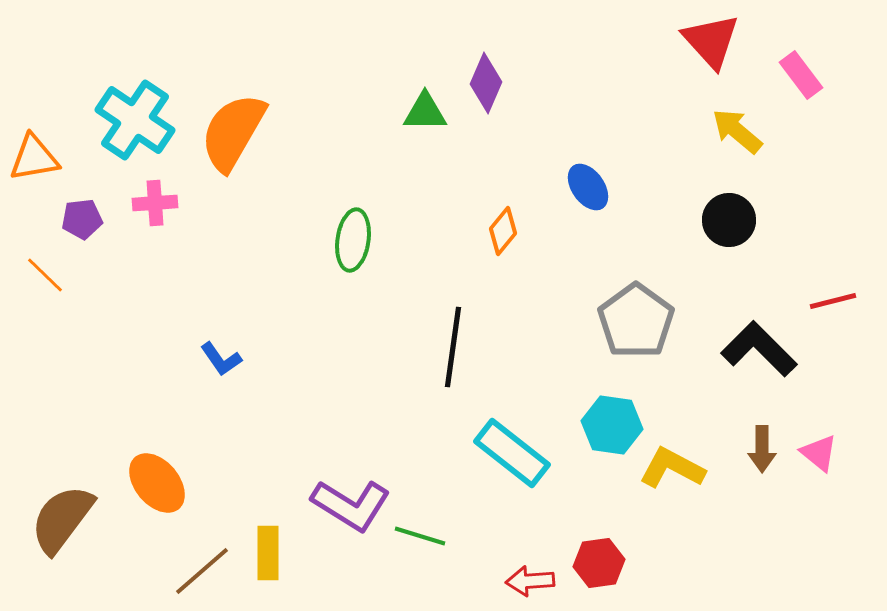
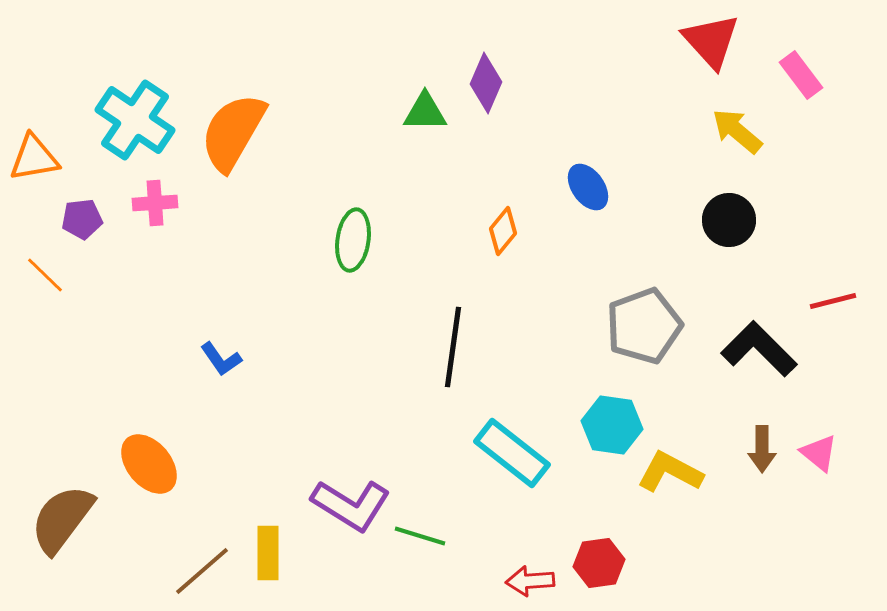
gray pentagon: moved 8 px right, 5 px down; rotated 16 degrees clockwise
yellow L-shape: moved 2 px left, 4 px down
orange ellipse: moved 8 px left, 19 px up
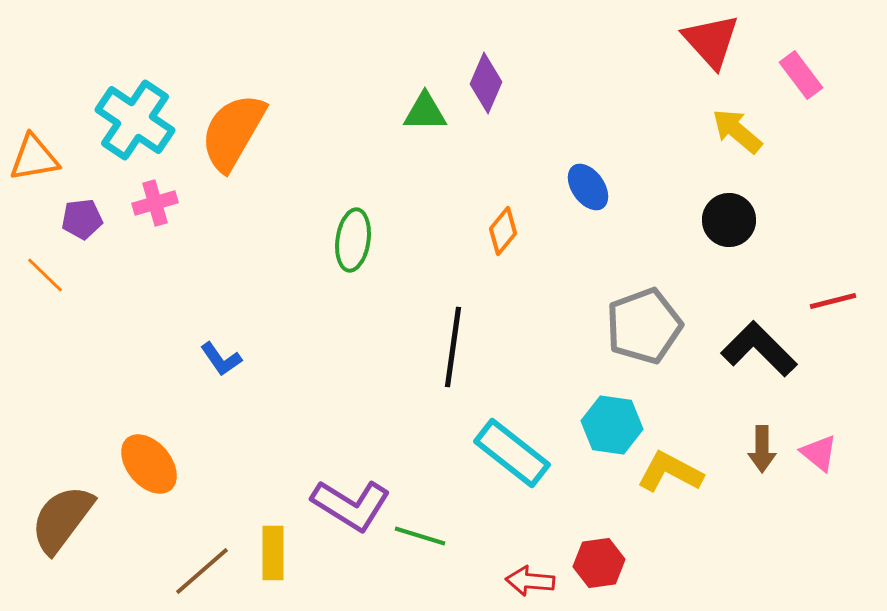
pink cross: rotated 12 degrees counterclockwise
yellow rectangle: moved 5 px right
red arrow: rotated 9 degrees clockwise
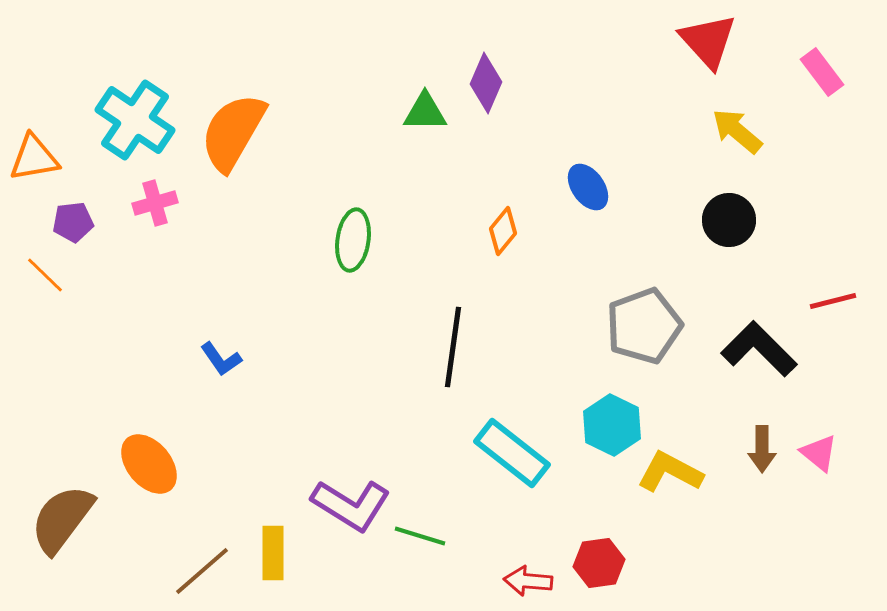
red triangle: moved 3 px left
pink rectangle: moved 21 px right, 3 px up
purple pentagon: moved 9 px left, 3 px down
cyan hexagon: rotated 18 degrees clockwise
red arrow: moved 2 px left
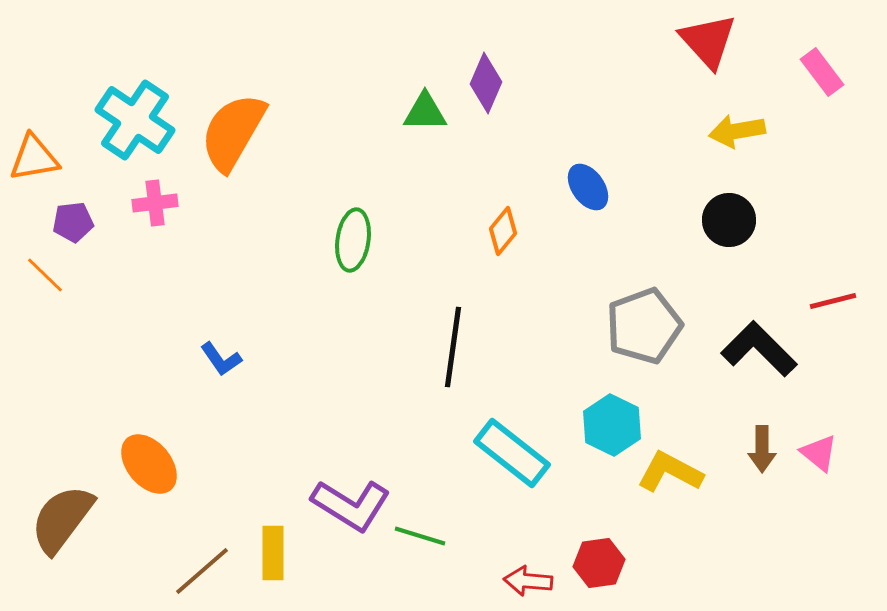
yellow arrow: rotated 50 degrees counterclockwise
pink cross: rotated 9 degrees clockwise
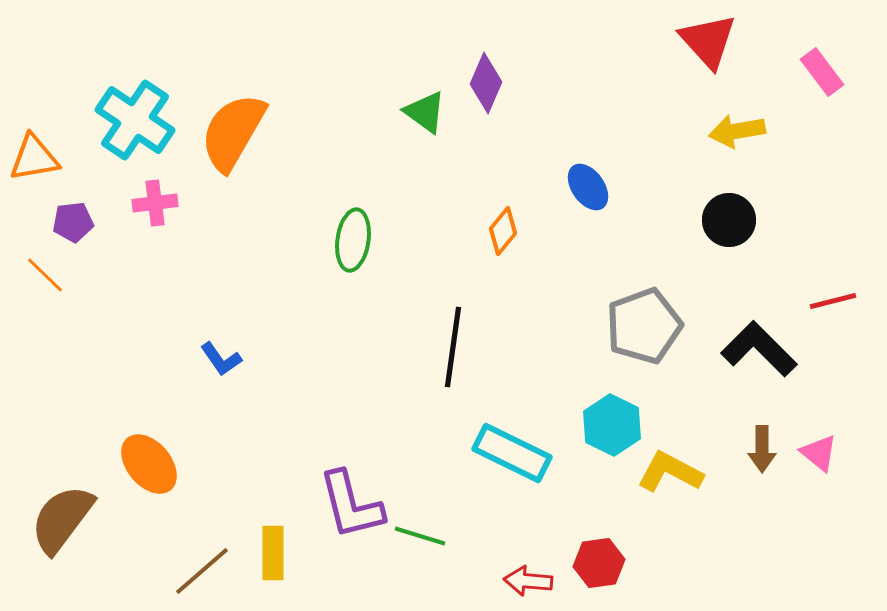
green triangle: rotated 36 degrees clockwise
cyan rectangle: rotated 12 degrees counterclockwise
purple L-shape: rotated 44 degrees clockwise
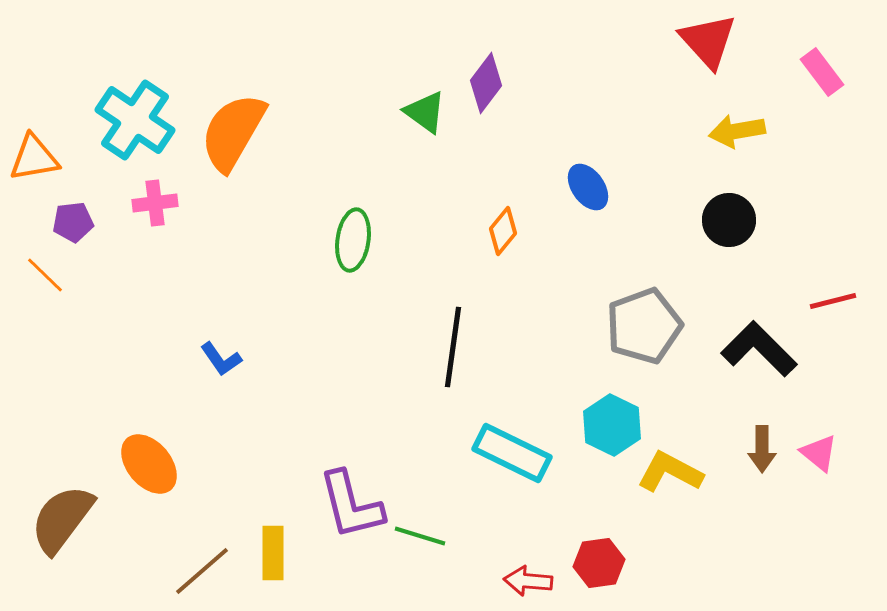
purple diamond: rotated 14 degrees clockwise
